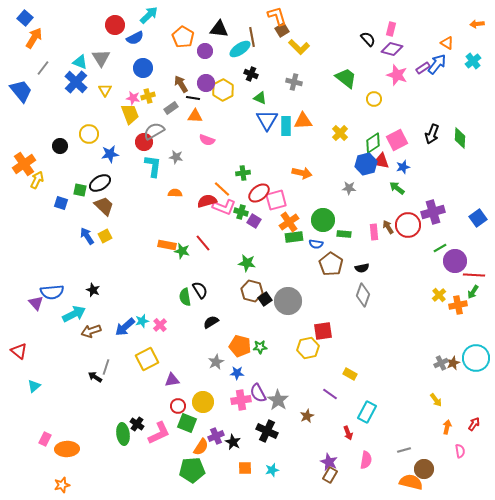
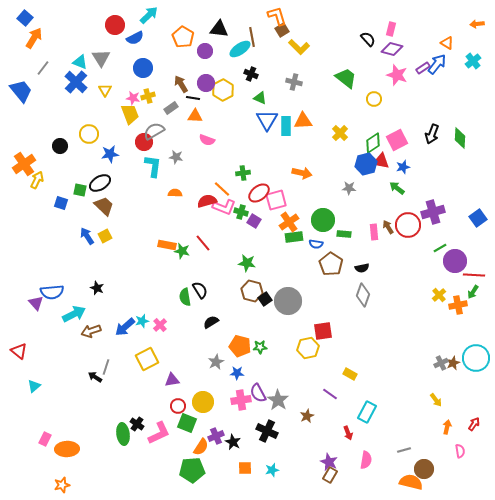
black star at (93, 290): moved 4 px right, 2 px up
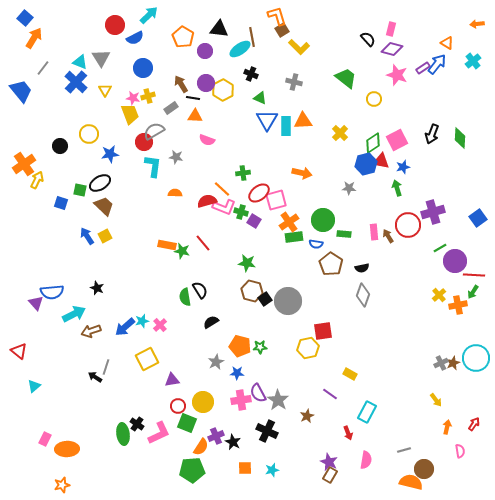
green arrow at (397, 188): rotated 35 degrees clockwise
brown arrow at (388, 227): moved 9 px down
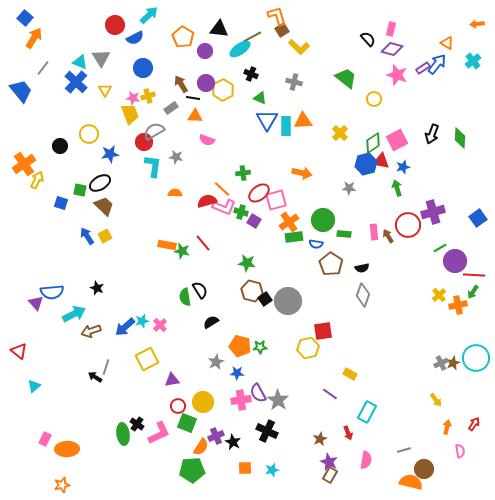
brown line at (252, 37): rotated 72 degrees clockwise
brown star at (307, 416): moved 13 px right, 23 px down
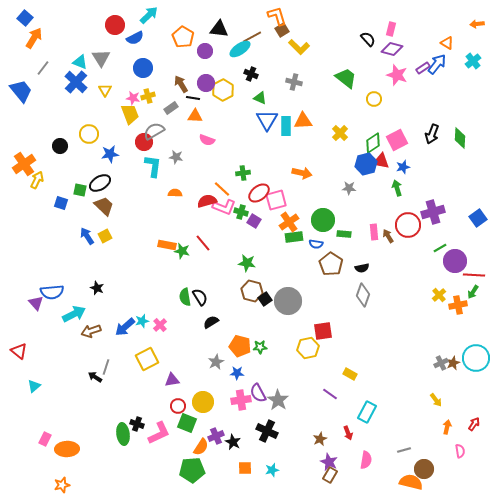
black semicircle at (200, 290): moved 7 px down
black cross at (137, 424): rotated 16 degrees counterclockwise
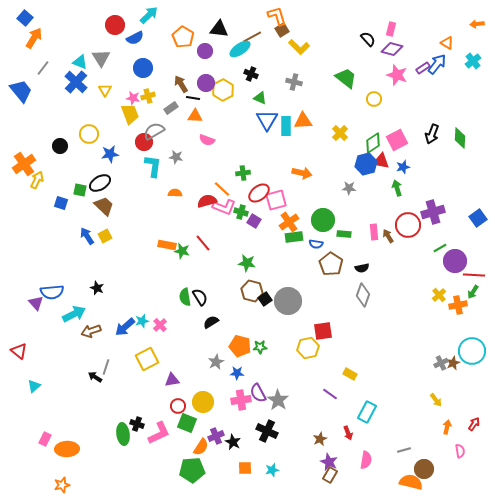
cyan circle at (476, 358): moved 4 px left, 7 px up
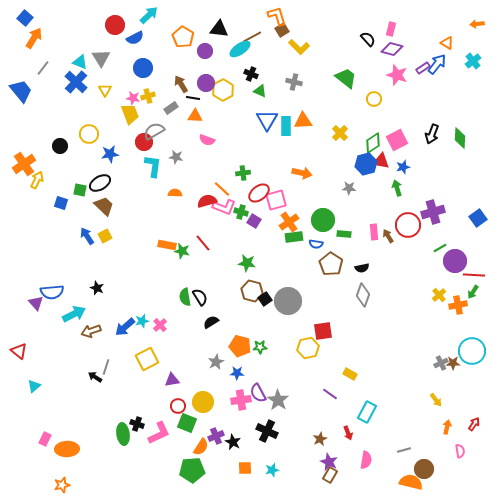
green triangle at (260, 98): moved 7 px up
brown star at (453, 363): rotated 24 degrees clockwise
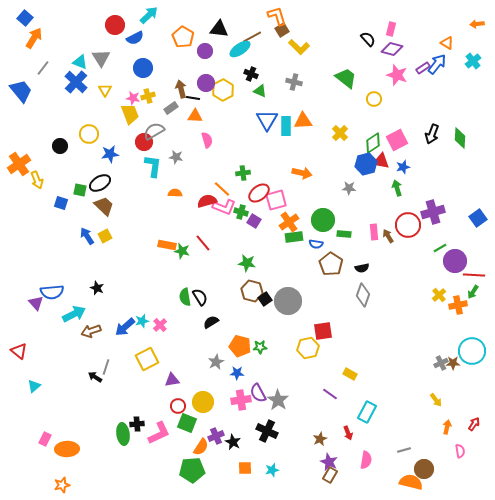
brown arrow at (181, 84): moved 5 px down; rotated 18 degrees clockwise
pink semicircle at (207, 140): rotated 126 degrees counterclockwise
orange cross at (24, 164): moved 5 px left
yellow arrow at (37, 180): rotated 132 degrees clockwise
black cross at (137, 424): rotated 24 degrees counterclockwise
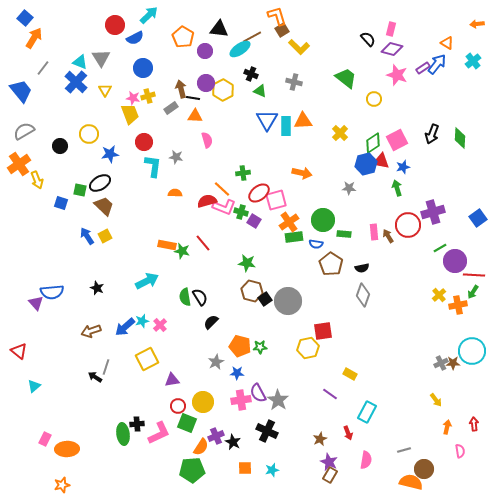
gray semicircle at (154, 131): moved 130 px left
cyan arrow at (74, 314): moved 73 px right, 33 px up
black semicircle at (211, 322): rotated 14 degrees counterclockwise
red arrow at (474, 424): rotated 40 degrees counterclockwise
